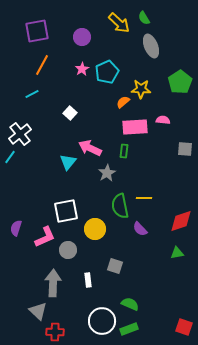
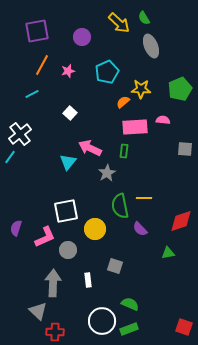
pink star at (82, 69): moved 14 px left, 2 px down; rotated 16 degrees clockwise
green pentagon at (180, 82): moved 7 px down; rotated 10 degrees clockwise
green triangle at (177, 253): moved 9 px left
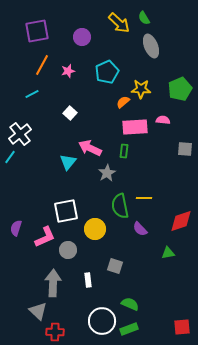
red square at (184, 327): moved 2 px left; rotated 24 degrees counterclockwise
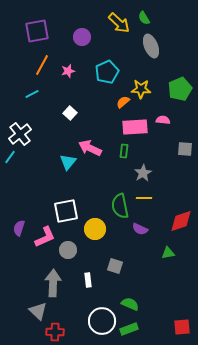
gray star at (107, 173): moved 36 px right
purple semicircle at (16, 228): moved 3 px right
purple semicircle at (140, 229): rotated 21 degrees counterclockwise
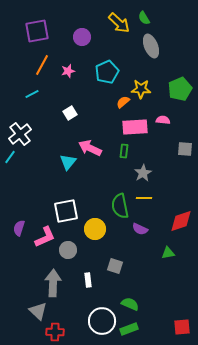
white square at (70, 113): rotated 16 degrees clockwise
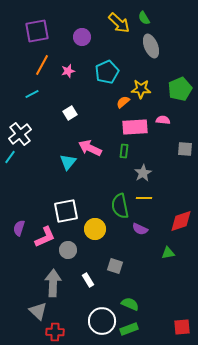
white rectangle at (88, 280): rotated 24 degrees counterclockwise
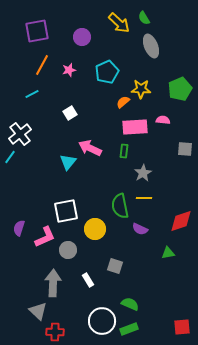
pink star at (68, 71): moved 1 px right, 1 px up
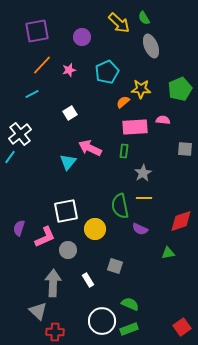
orange line at (42, 65): rotated 15 degrees clockwise
red square at (182, 327): rotated 30 degrees counterclockwise
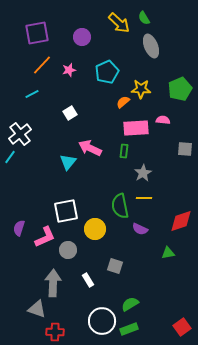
purple square at (37, 31): moved 2 px down
pink rectangle at (135, 127): moved 1 px right, 1 px down
green semicircle at (130, 304): rotated 54 degrees counterclockwise
gray triangle at (38, 311): moved 1 px left, 2 px up; rotated 24 degrees counterclockwise
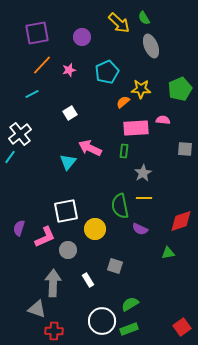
red cross at (55, 332): moved 1 px left, 1 px up
